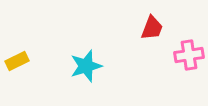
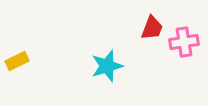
pink cross: moved 5 px left, 13 px up
cyan star: moved 21 px right
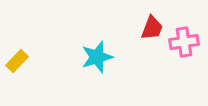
yellow rectangle: rotated 20 degrees counterclockwise
cyan star: moved 10 px left, 9 px up
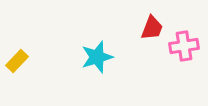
pink cross: moved 4 px down
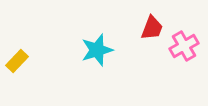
pink cross: rotated 20 degrees counterclockwise
cyan star: moved 7 px up
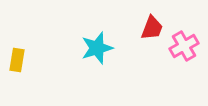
cyan star: moved 2 px up
yellow rectangle: moved 1 px up; rotated 35 degrees counterclockwise
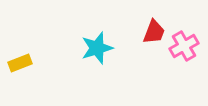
red trapezoid: moved 2 px right, 4 px down
yellow rectangle: moved 3 px right, 3 px down; rotated 60 degrees clockwise
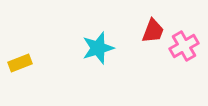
red trapezoid: moved 1 px left, 1 px up
cyan star: moved 1 px right
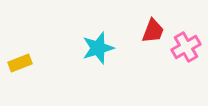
pink cross: moved 2 px right, 1 px down
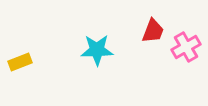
cyan star: moved 1 px left, 2 px down; rotated 16 degrees clockwise
yellow rectangle: moved 1 px up
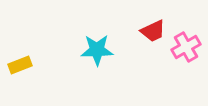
red trapezoid: rotated 44 degrees clockwise
yellow rectangle: moved 3 px down
